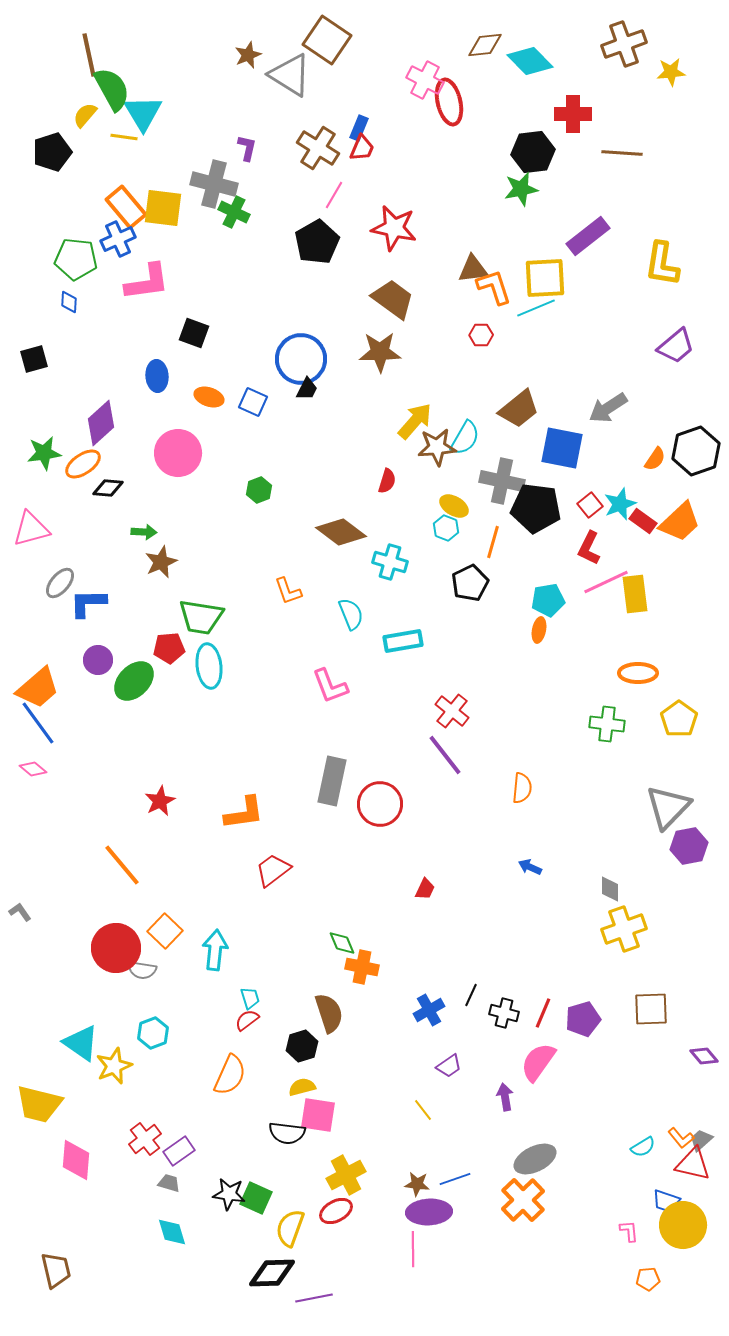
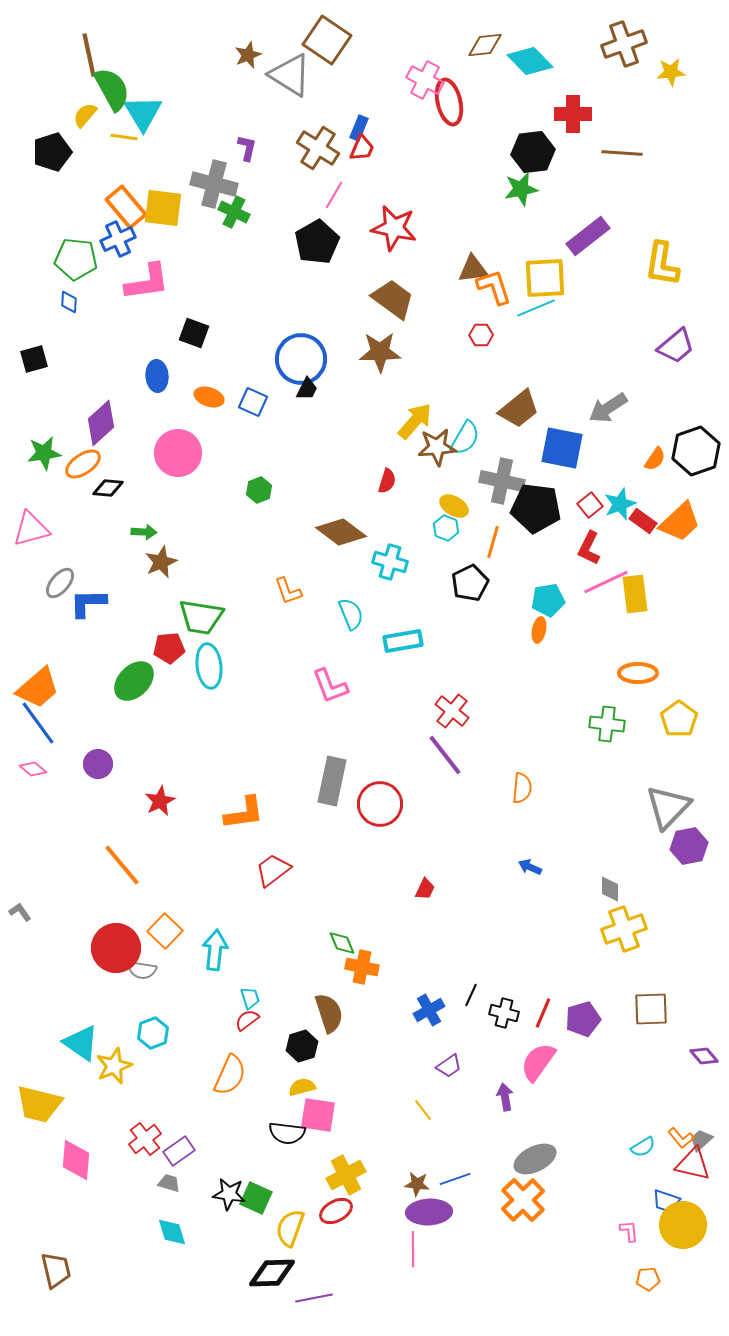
purple circle at (98, 660): moved 104 px down
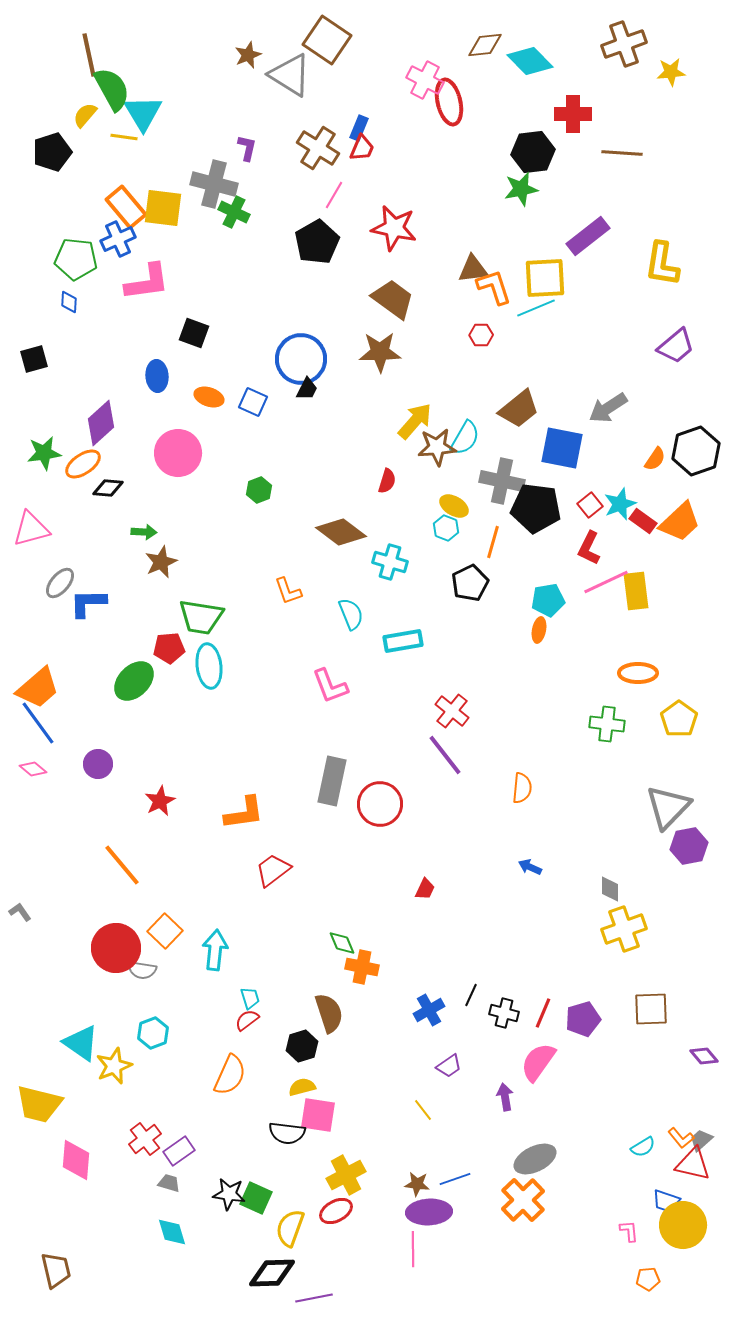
yellow rectangle at (635, 594): moved 1 px right, 3 px up
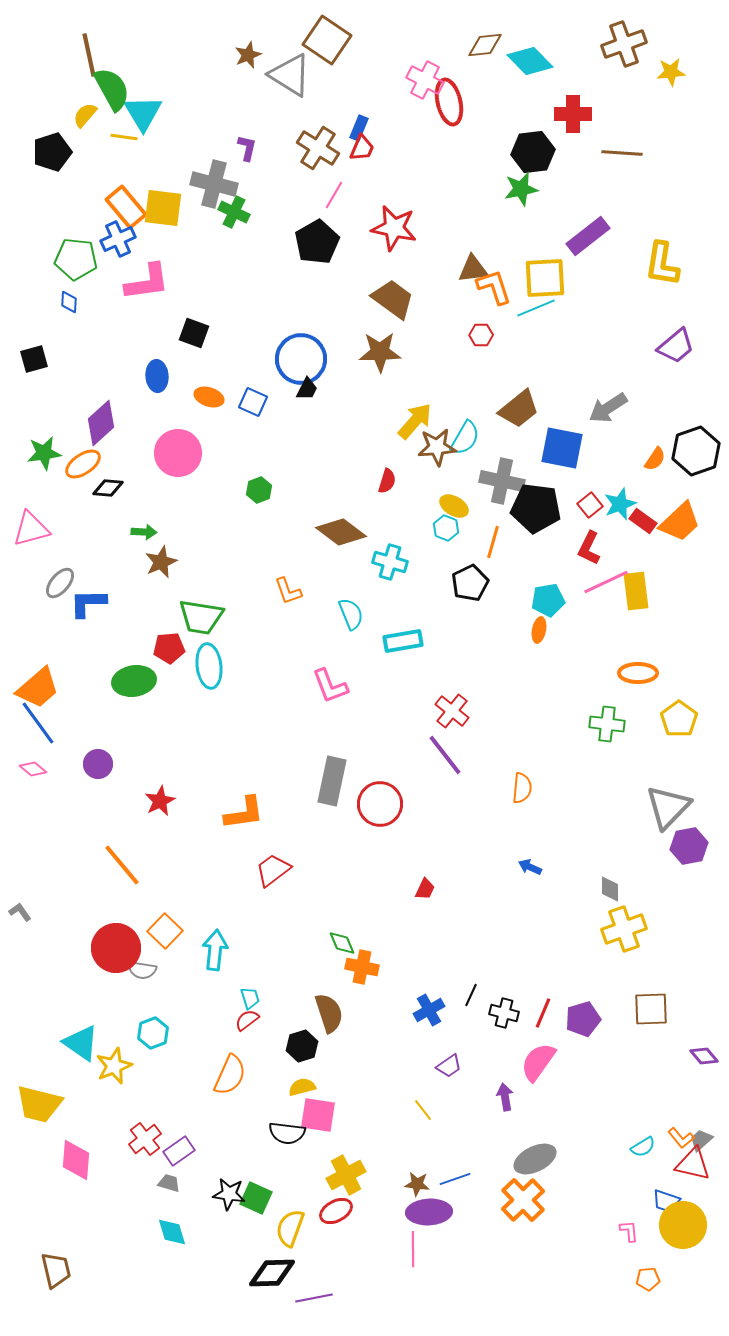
green ellipse at (134, 681): rotated 36 degrees clockwise
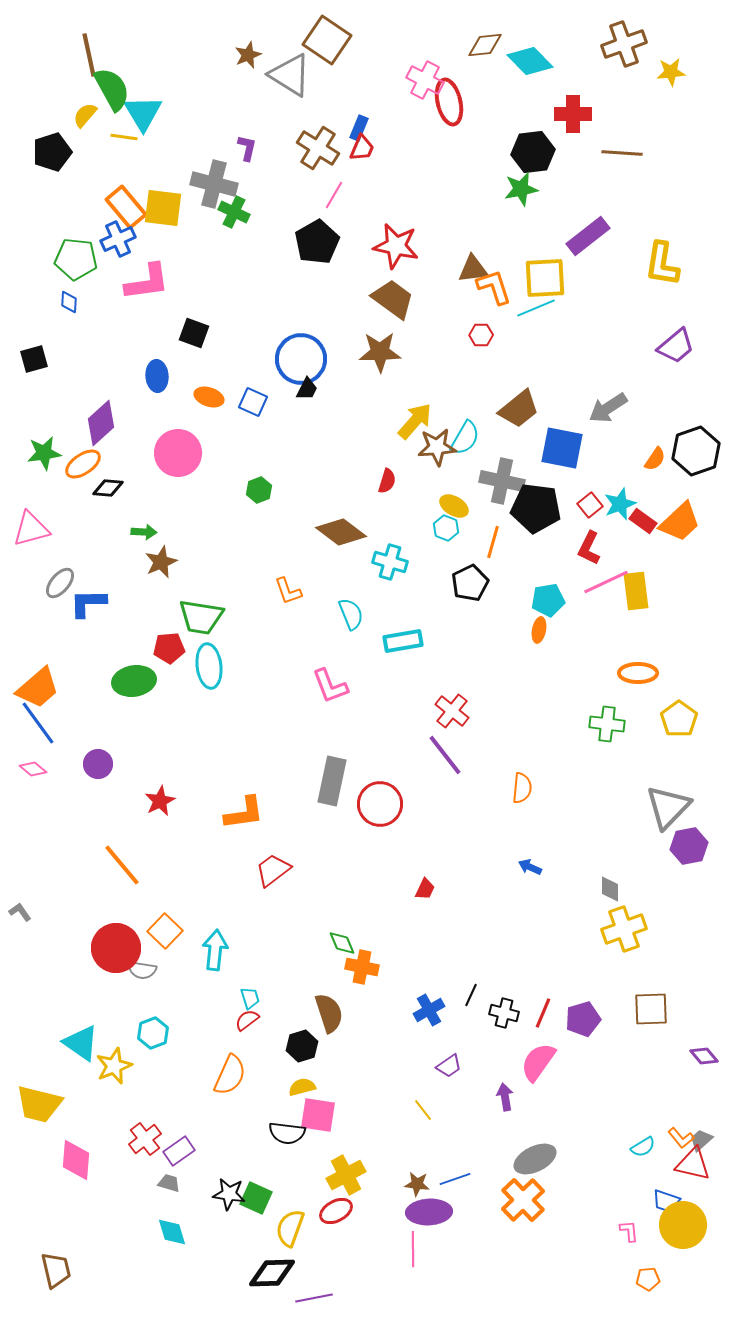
red star at (394, 228): moved 2 px right, 18 px down
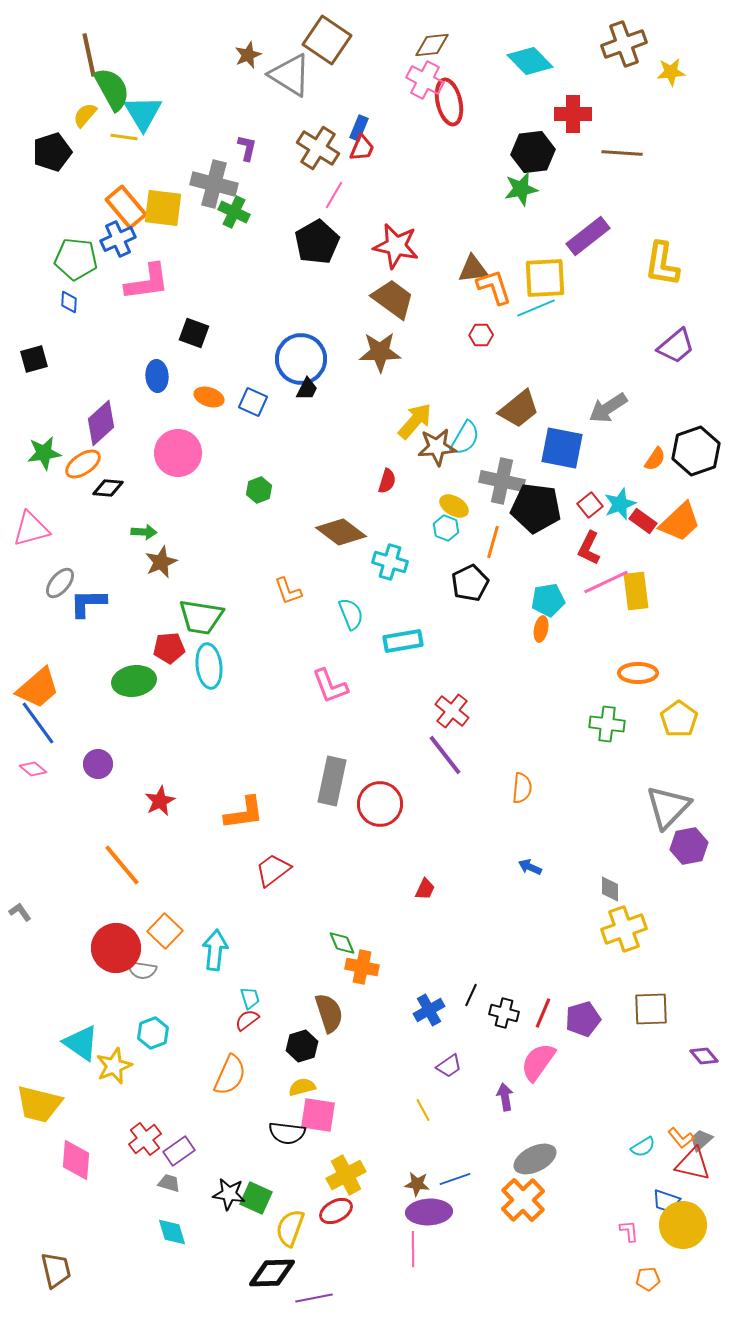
brown diamond at (485, 45): moved 53 px left
orange ellipse at (539, 630): moved 2 px right, 1 px up
yellow line at (423, 1110): rotated 10 degrees clockwise
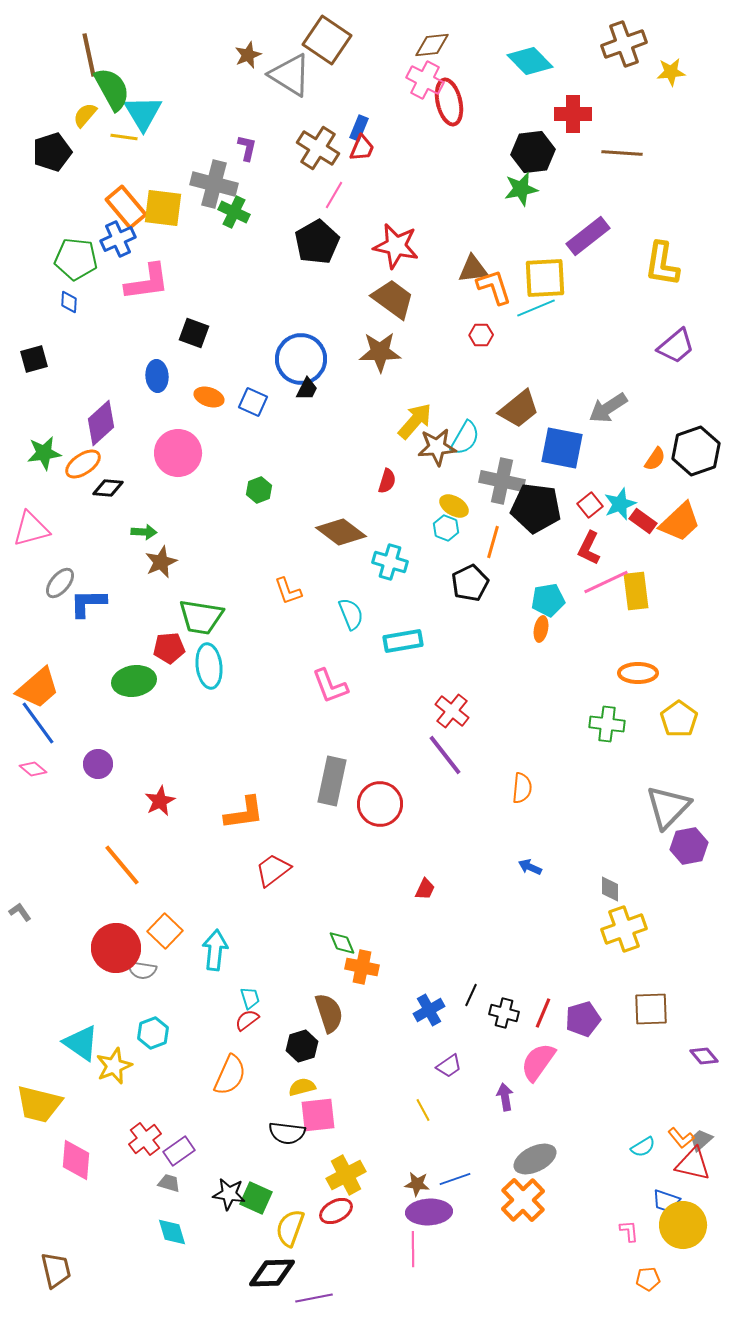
pink square at (318, 1115): rotated 15 degrees counterclockwise
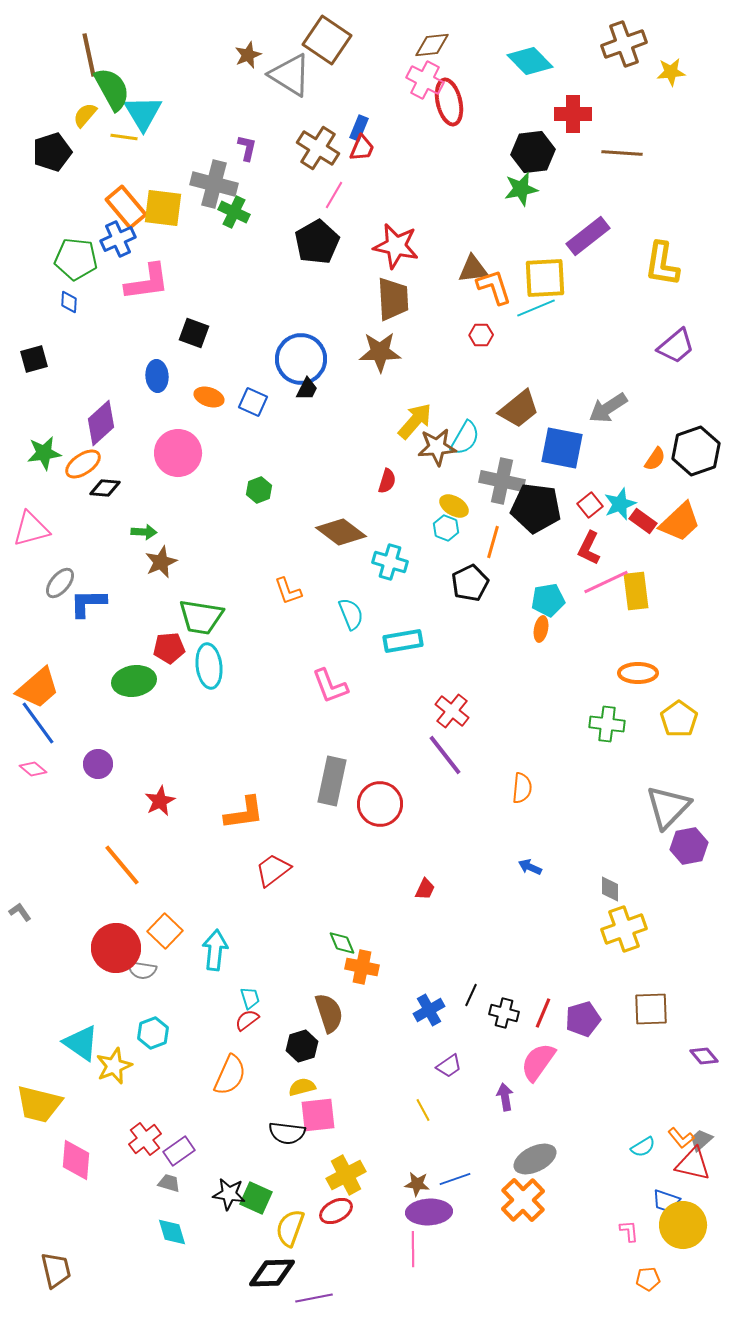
brown trapezoid at (393, 299): rotated 51 degrees clockwise
black diamond at (108, 488): moved 3 px left
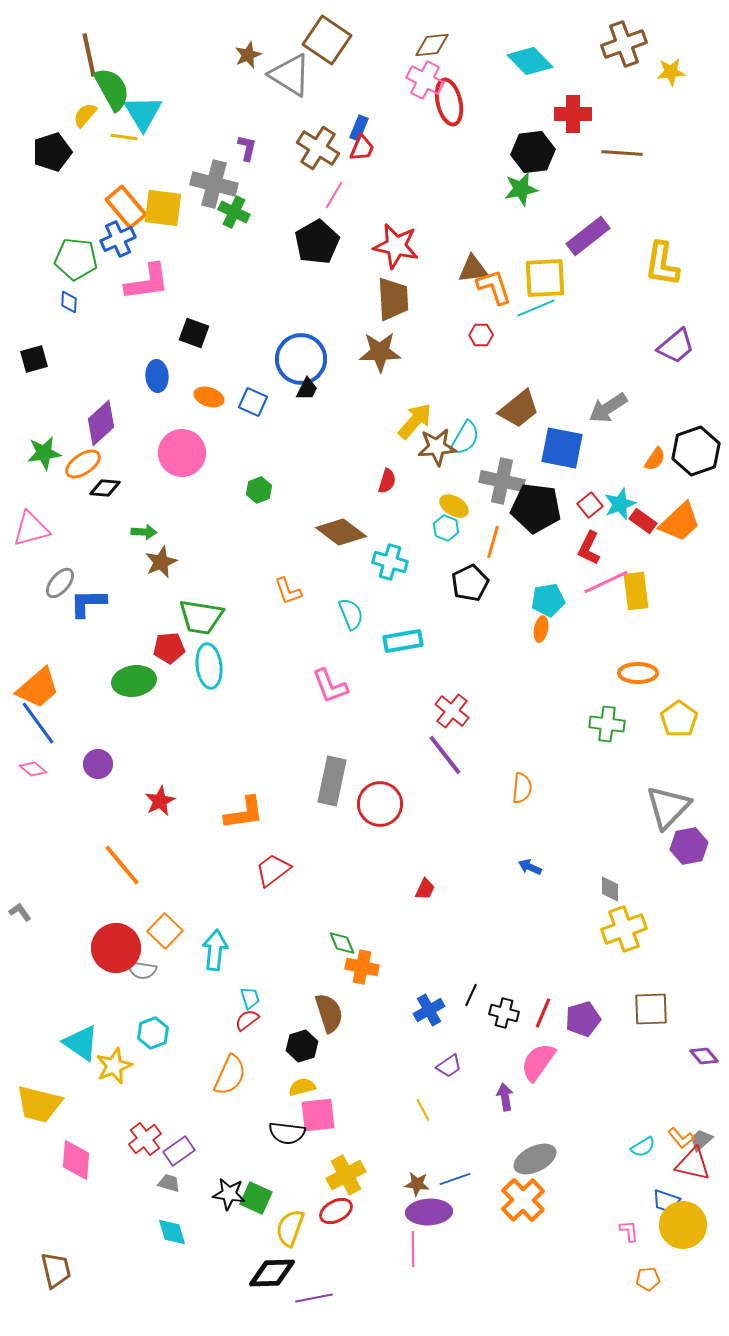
pink circle at (178, 453): moved 4 px right
